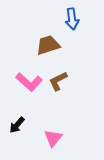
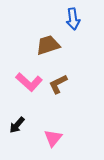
blue arrow: moved 1 px right
brown L-shape: moved 3 px down
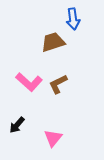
brown trapezoid: moved 5 px right, 3 px up
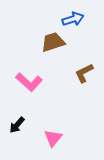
blue arrow: rotated 100 degrees counterclockwise
brown L-shape: moved 26 px right, 11 px up
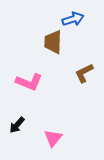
brown trapezoid: rotated 70 degrees counterclockwise
pink L-shape: rotated 20 degrees counterclockwise
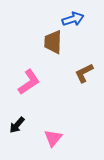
pink L-shape: rotated 56 degrees counterclockwise
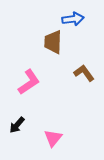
blue arrow: rotated 10 degrees clockwise
brown L-shape: rotated 80 degrees clockwise
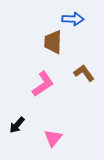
blue arrow: rotated 10 degrees clockwise
pink L-shape: moved 14 px right, 2 px down
